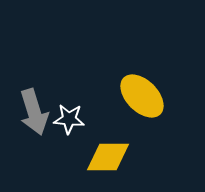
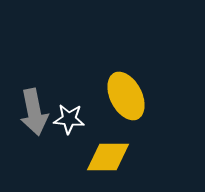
yellow ellipse: moved 16 px left; rotated 18 degrees clockwise
gray arrow: rotated 6 degrees clockwise
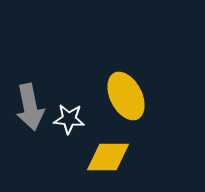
gray arrow: moved 4 px left, 5 px up
